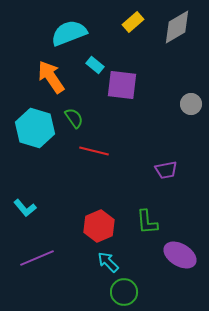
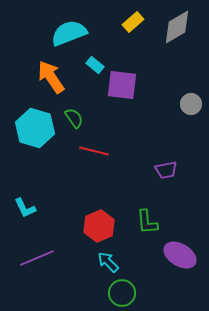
cyan L-shape: rotated 15 degrees clockwise
green circle: moved 2 px left, 1 px down
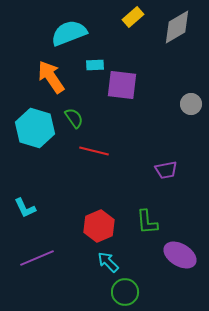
yellow rectangle: moved 5 px up
cyan rectangle: rotated 42 degrees counterclockwise
green circle: moved 3 px right, 1 px up
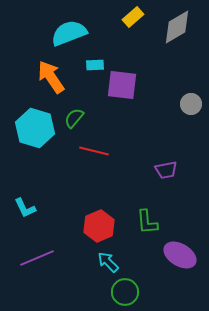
green semicircle: rotated 105 degrees counterclockwise
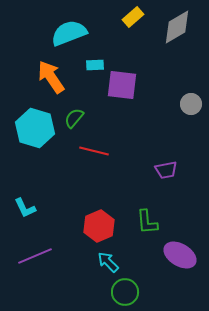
purple line: moved 2 px left, 2 px up
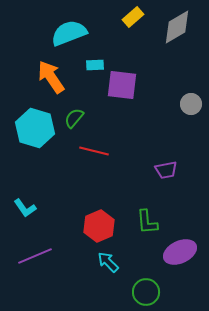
cyan L-shape: rotated 10 degrees counterclockwise
purple ellipse: moved 3 px up; rotated 56 degrees counterclockwise
green circle: moved 21 px right
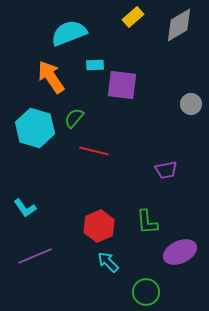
gray diamond: moved 2 px right, 2 px up
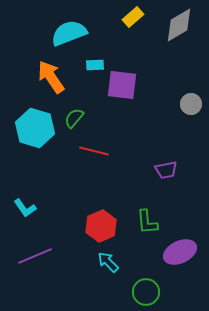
red hexagon: moved 2 px right
